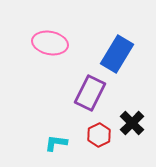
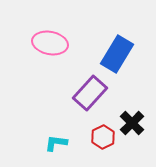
purple rectangle: rotated 16 degrees clockwise
red hexagon: moved 4 px right, 2 px down
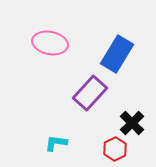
red hexagon: moved 12 px right, 12 px down
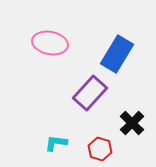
red hexagon: moved 15 px left; rotated 15 degrees counterclockwise
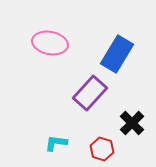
red hexagon: moved 2 px right
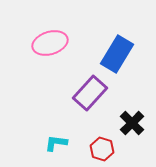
pink ellipse: rotated 28 degrees counterclockwise
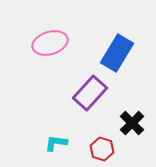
blue rectangle: moved 1 px up
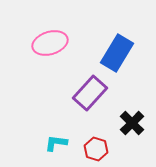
red hexagon: moved 6 px left
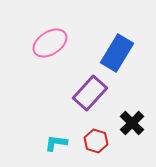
pink ellipse: rotated 16 degrees counterclockwise
red hexagon: moved 8 px up
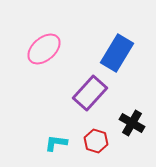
pink ellipse: moved 6 px left, 6 px down; rotated 8 degrees counterclockwise
black cross: rotated 15 degrees counterclockwise
